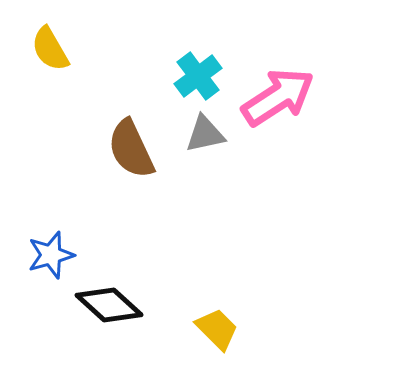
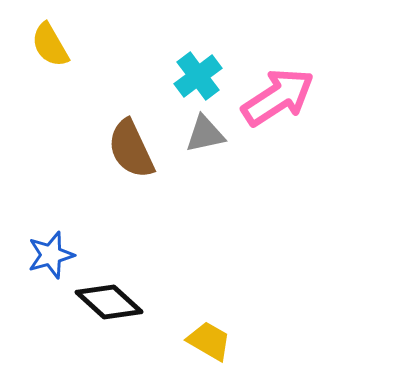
yellow semicircle: moved 4 px up
black diamond: moved 3 px up
yellow trapezoid: moved 8 px left, 12 px down; rotated 15 degrees counterclockwise
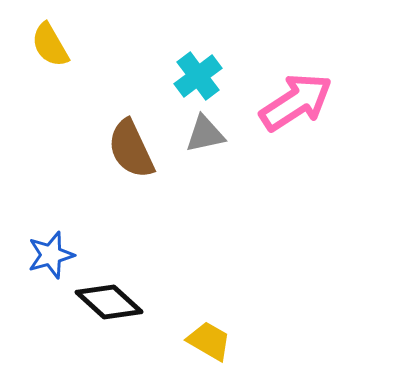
pink arrow: moved 18 px right, 5 px down
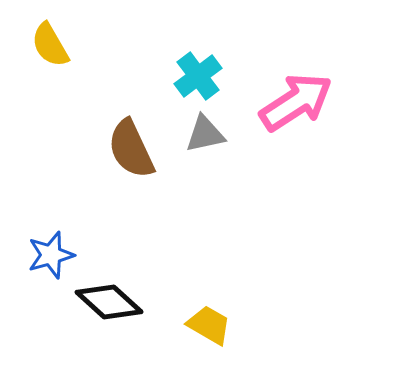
yellow trapezoid: moved 16 px up
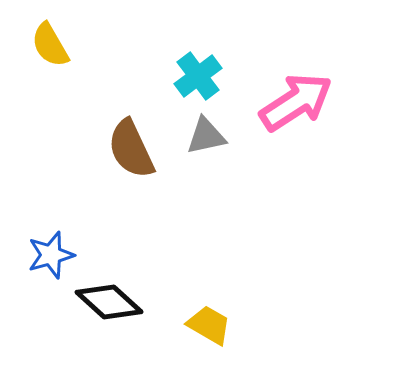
gray triangle: moved 1 px right, 2 px down
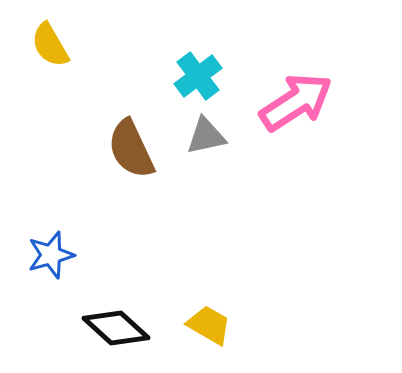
black diamond: moved 7 px right, 26 px down
